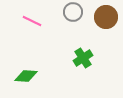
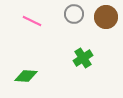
gray circle: moved 1 px right, 2 px down
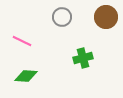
gray circle: moved 12 px left, 3 px down
pink line: moved 10 px left, 20 px down
green cross: rotated 18 degrees clockwise
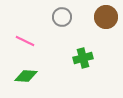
pink line: moved 3 px right
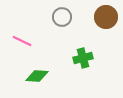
pink line: moved 3 px left
green diamond: moved 11 px right
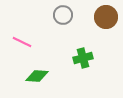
gray circle: moved 1 px right, 2 px up
pink line: moved 1 px down
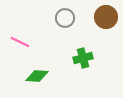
gray circle: moved 2 px right, 3 px down
pink line: moved 2 px left
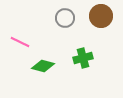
brown circle: moved 5 px left, 1 px up
green diamond: moved 6 px right, 10 px up; rotated 10 degrees clockwise
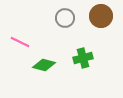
green diamond: moved 1 px right, 1 px up
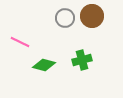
brown circle: moved 9 px left
green cross: moved 1 px left, 2 px down
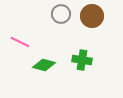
gray circle: moved 4 px left, 4 px up
green cross: rotated 24 degrees clockwise
